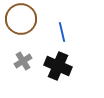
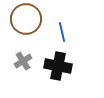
brown circle: moved 5 px right
black cross: rotated 12 degrees counterclockwise
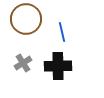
gray cross: moved 2 px down
black cross: rotated 12 degrees counterclockwise
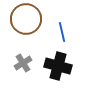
black cross: rotated 16 degrees clockwise
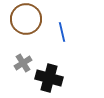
black cross: moved 9 px left, 12 px down
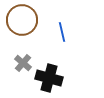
brown circle: moved 4 px left, 1 px down
gray cross: rotated 18 degrees counterclockwise
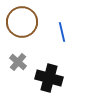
brown circle: moved 2 px down
gray cross: moved 5 px left, 1 px up
